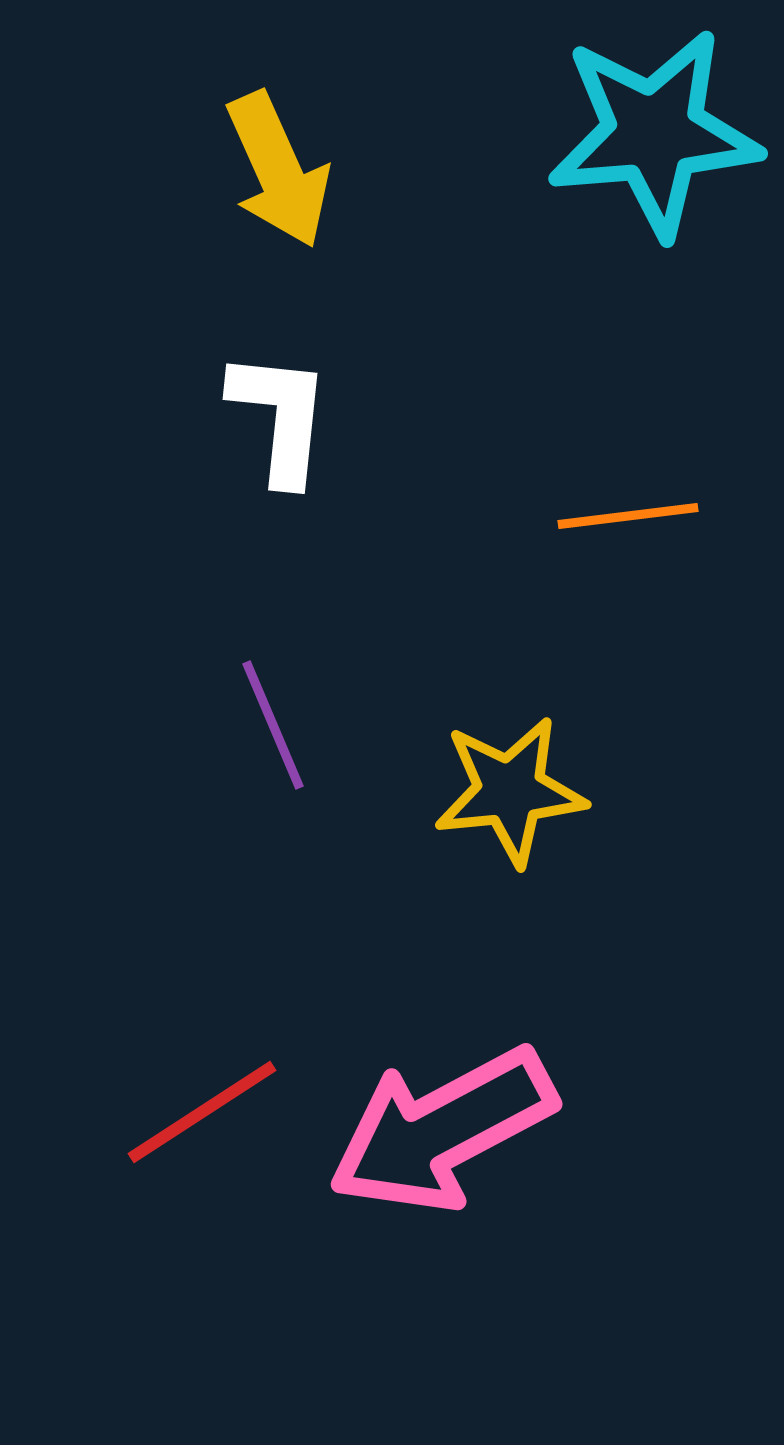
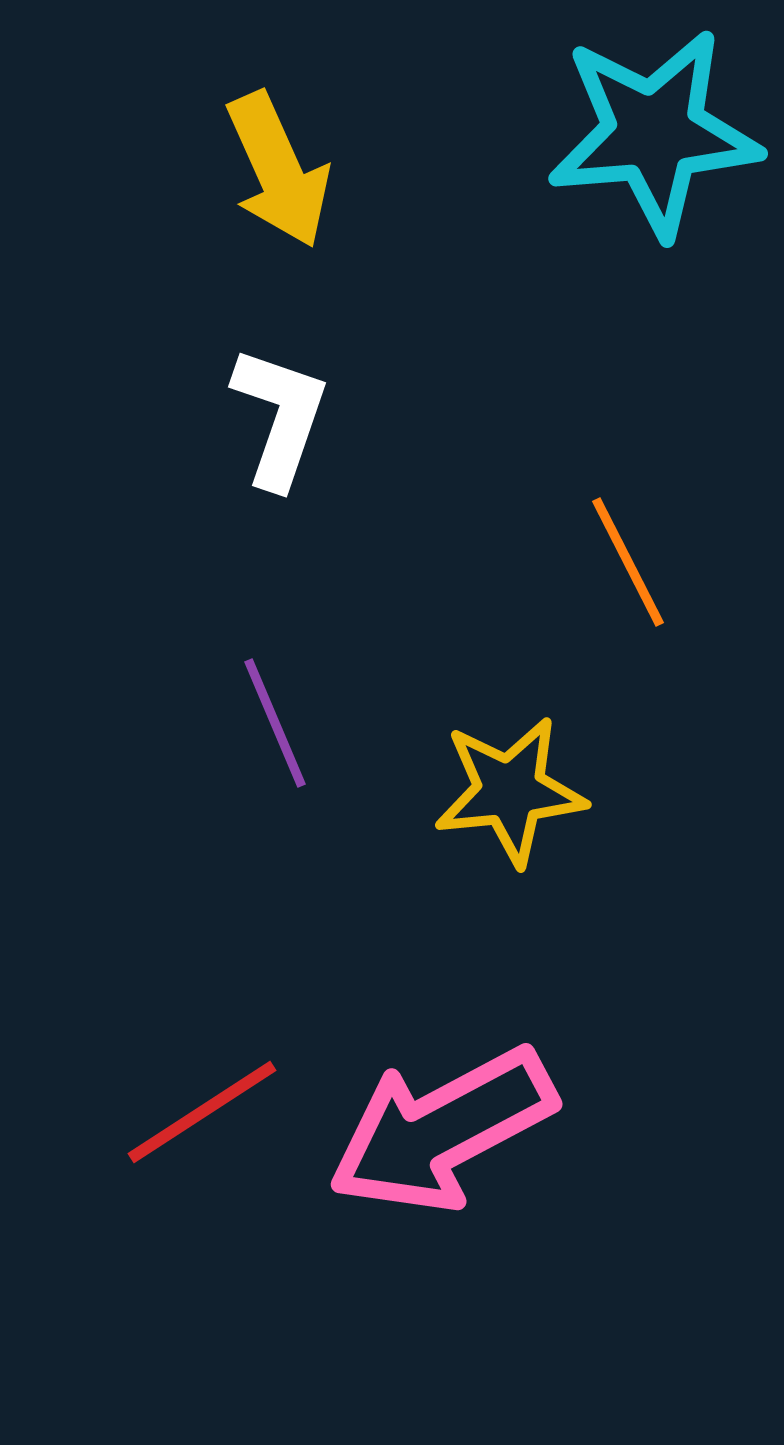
white L-shape: rotated 13 degrees clockwise
orange line: moved 46 px down; rotated 70 degrees clockwise
purple line: moved 2 px right, 2 px up
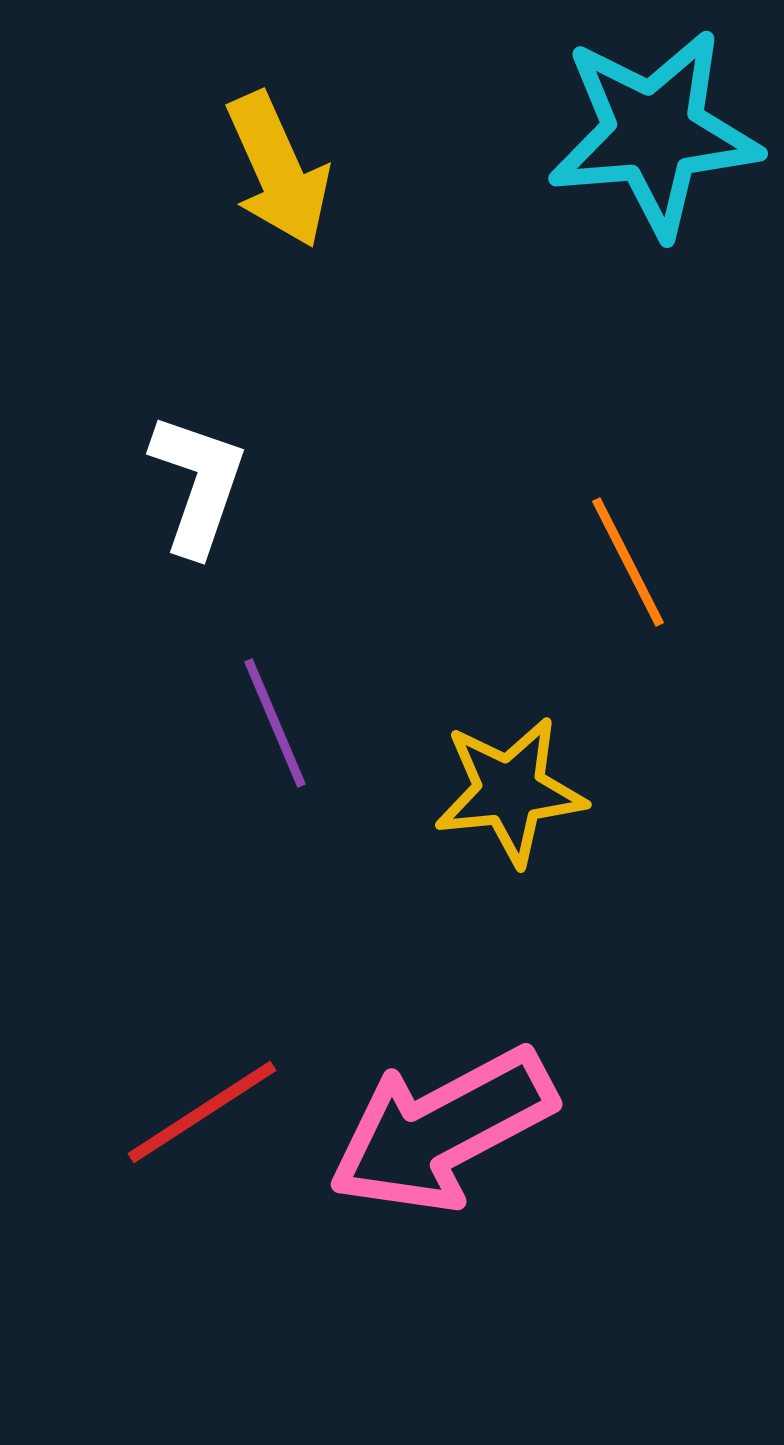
white L-shape: moved 82 px left, 67 px down
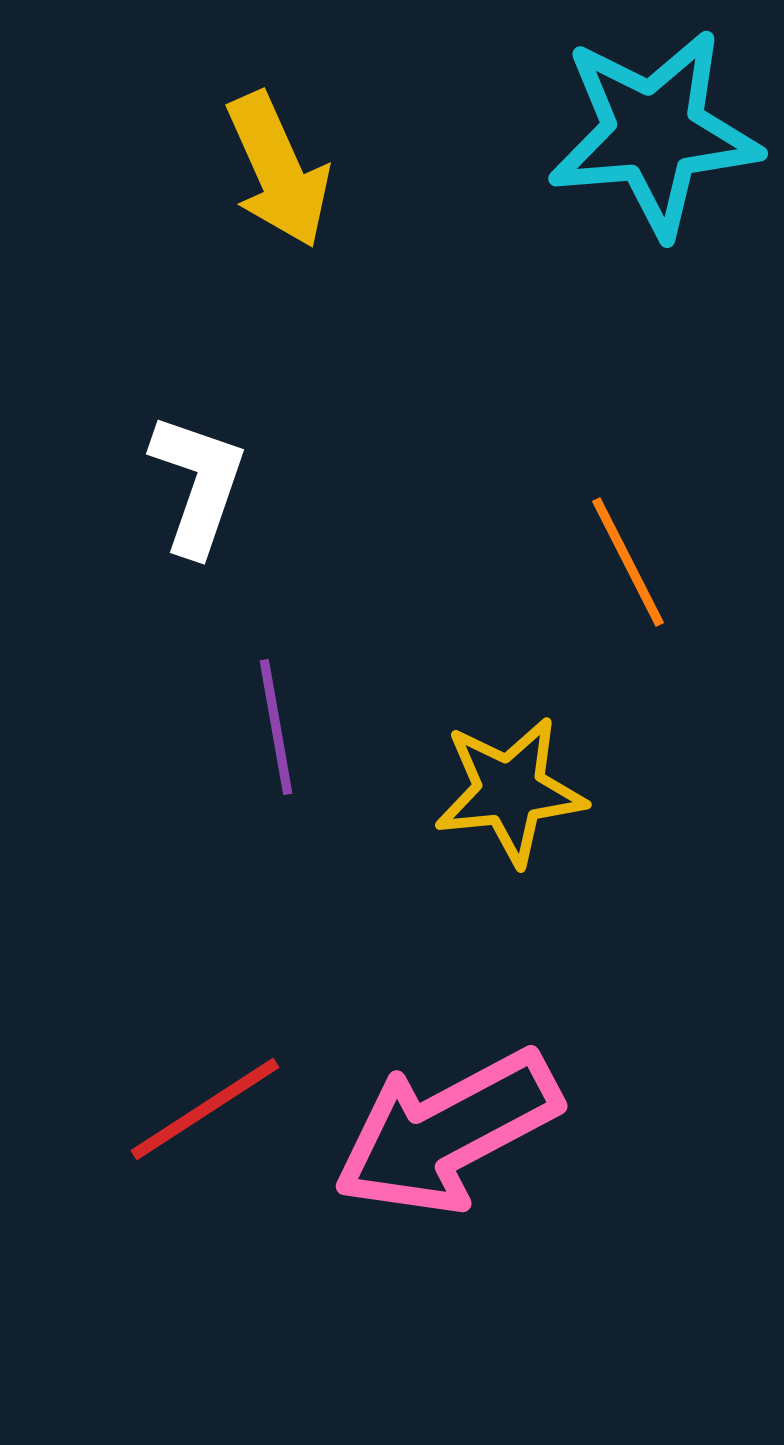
purple line: moved 1 px right, 4 px down; rotated 13 degrees clockwise
red line: moved 3 px right, 3 px up
pink arrow: moved 5 px right, 2 px down
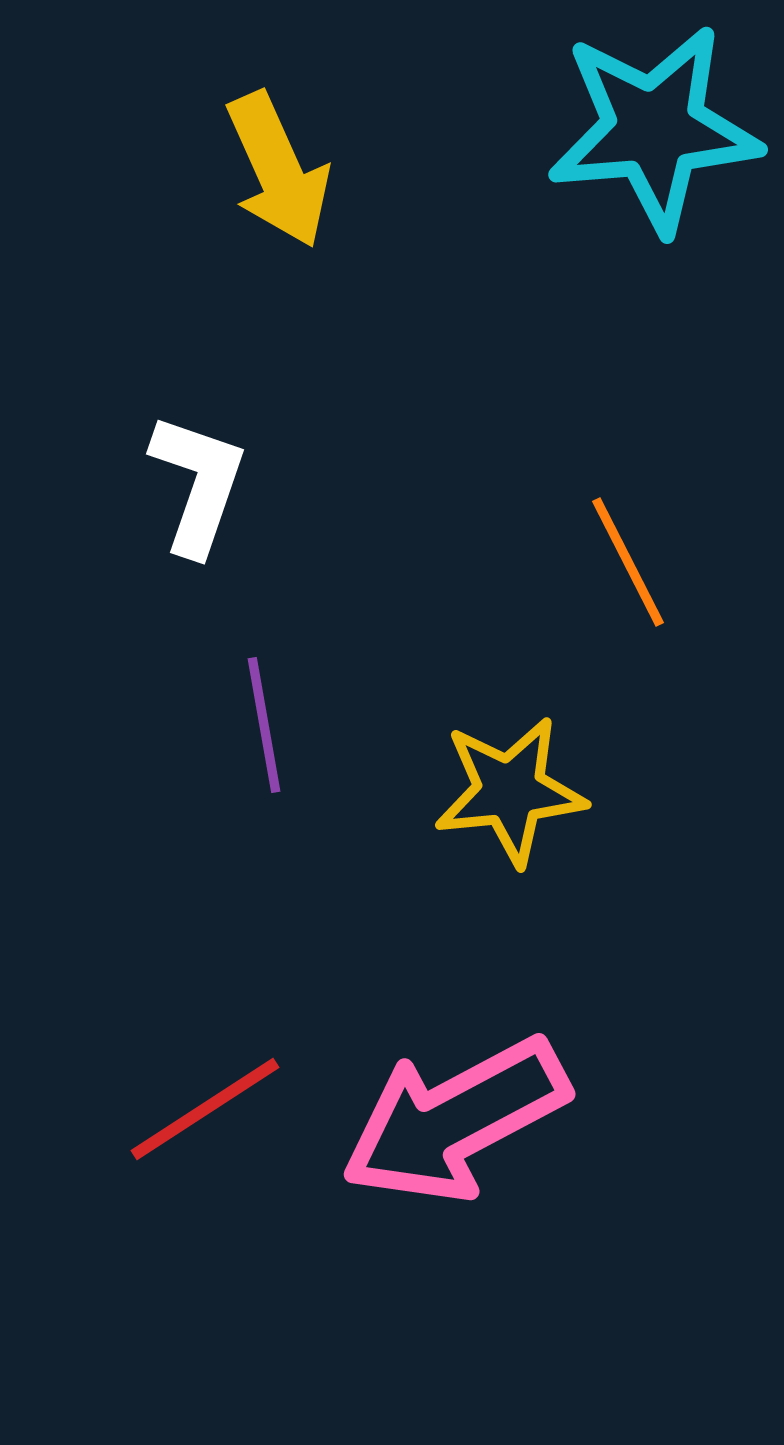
cyan star: moved 4 px up
purple line: moved 12 px left, 2 px up
pink arrow: moved 8 px right, 12 px up
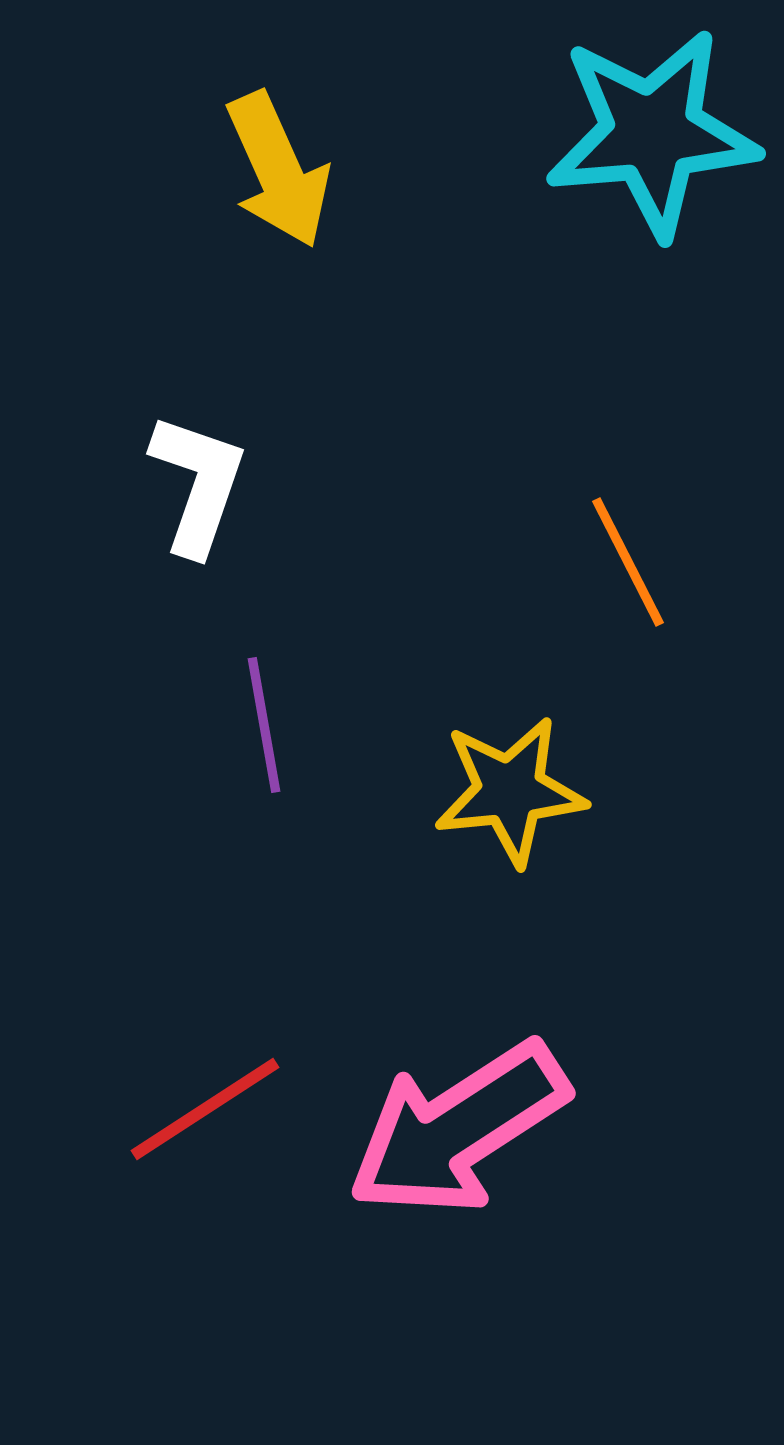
cyan star: moved 2 px left, 4 px down
pink arrow: moved 3 px right, 9 px down; rotated 5 degrees counterclockwise
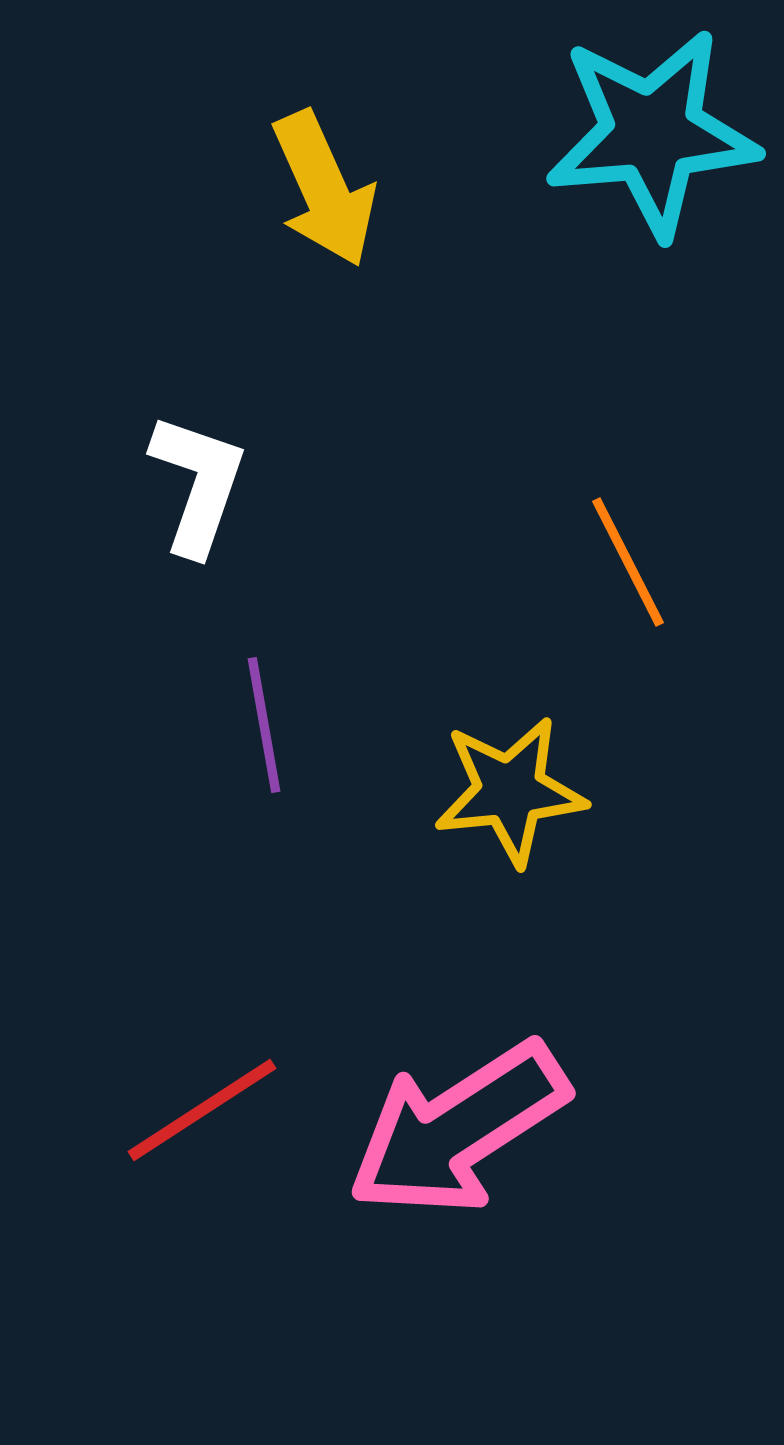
yellow arrow: moved 46 px right, 19 px down
red line: moved 3 px left, 1 px down
